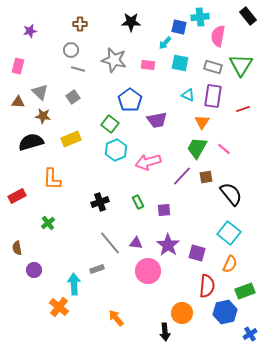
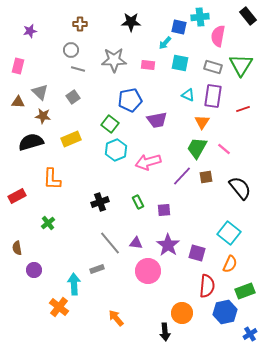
gray star at (114, 60): rotated 15 degrees counterclockwise
blue pentagon at (130, 100): rotated 25 degrees clockwise
black semicircle at (231, 194): moved 9 px right, 6 px up
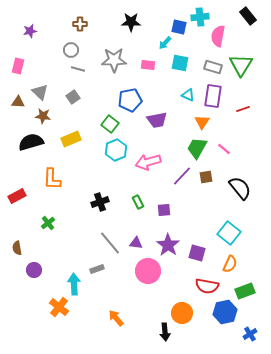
red semicircle at (207, 286): rotated 95 degrees clockwise
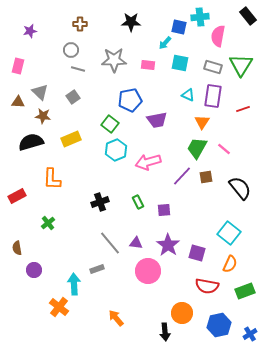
blue hexagon at (225, 312): moved 6 px left, 13 px down
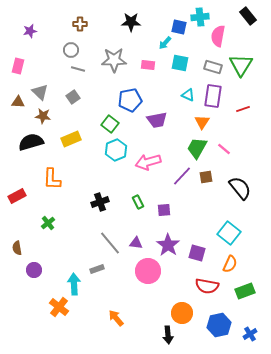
black arrow at (165, 332): moved 3 px right, 3 px down
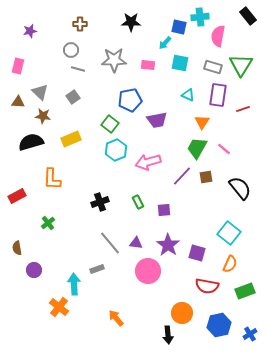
purple rectangle at (213, 96): moved 5 px right, 1 px up
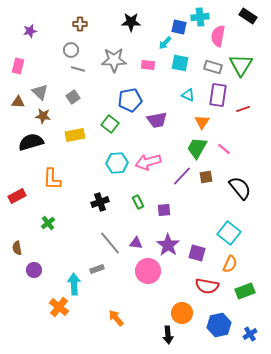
black rectangle at (248, 16): rotated 18 degrees counterclockwise
yellow rectangle at (71, 139): moved 4 px right, 4 px up; rotated 12 degrees clockwise
cyan hexagon at (116, 150): moved 1 px right, 13 px down; rotated 20 degrees clockwise
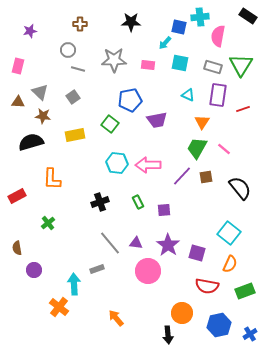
gray circle at (71, 50): moved 3 px left
pink arrow at (148, 162): moved 3 px down; rotated 15 degrees clockwise
cyan hexagon at (117, 163): rotated 10 degrees clockwise
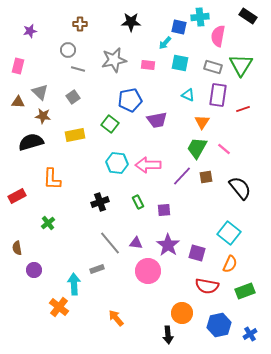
gray star at (114, 60): rotated 10 degrees counterclockwise
